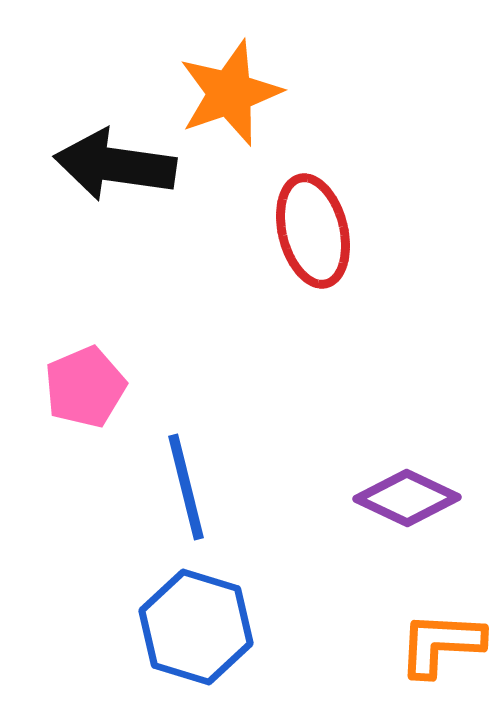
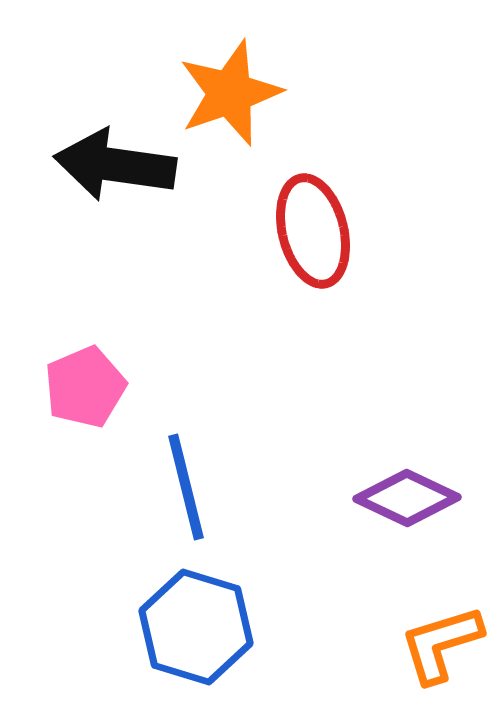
orange L-shape: rotated 20 degrees counterclockwise
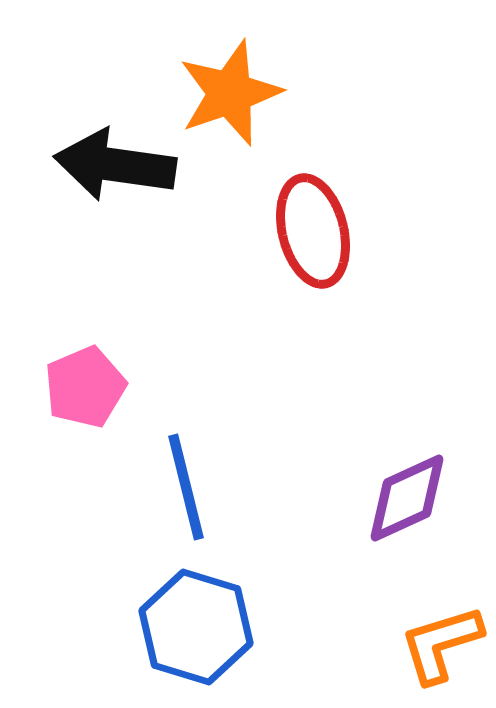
purple diamond: rotated 50 degrees counterclockwise
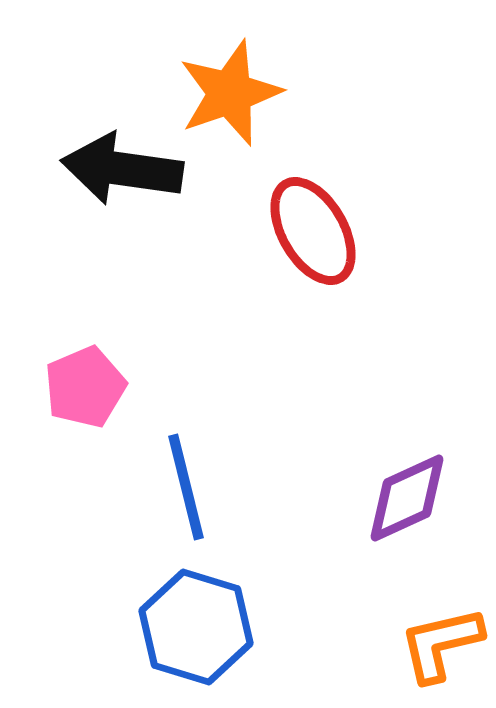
black arrow: moved 7 px right, 4 px down
red ellipse: rotated 16 degrees counterclockwise
orange L-shape: rotated 4 degrees clockwise
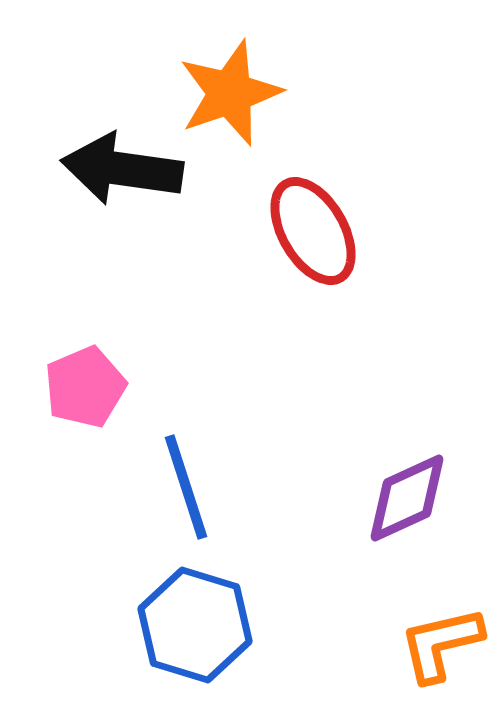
blue line: rotated 4 degrees counterclockwise
blue hexagon: moved 1 px left, 2 px up
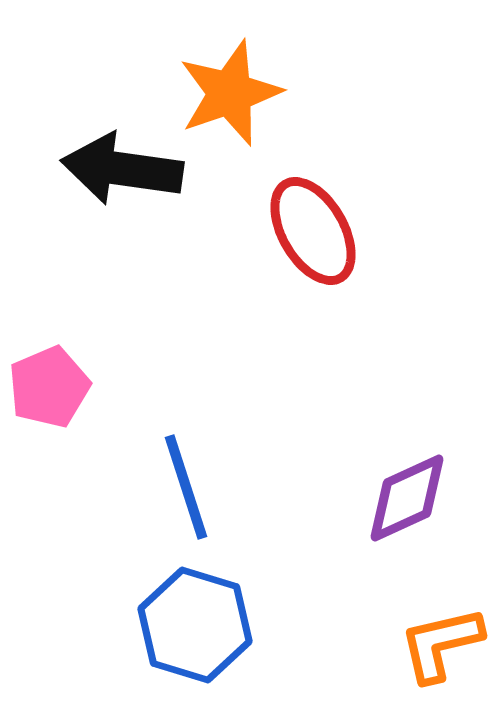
pink pentagon: moved 36 px left
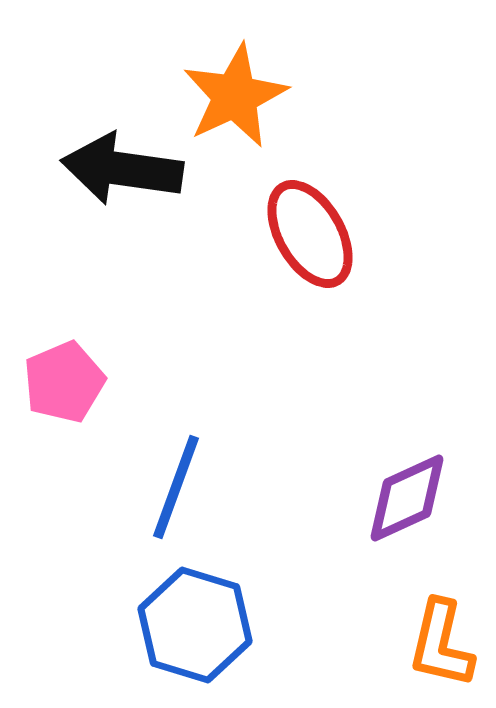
orange star: moved 5 px right, 3 px down; rotated 6 degrees counterclockwise
red ellipse: moved 3 px left, 3 px down
pink pentagon: moved 15 px right, 5 px up
blue line: moved 10 px left; rotated 38 degrees clockwise
orange L-shape: rotated 64 degrees counterclockwise
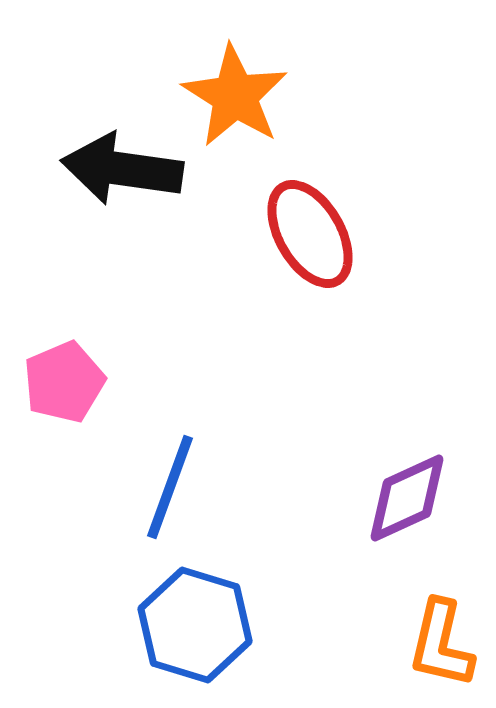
orange star: rotated 15 degrees counterclockwise
blue line: moved 6 px left
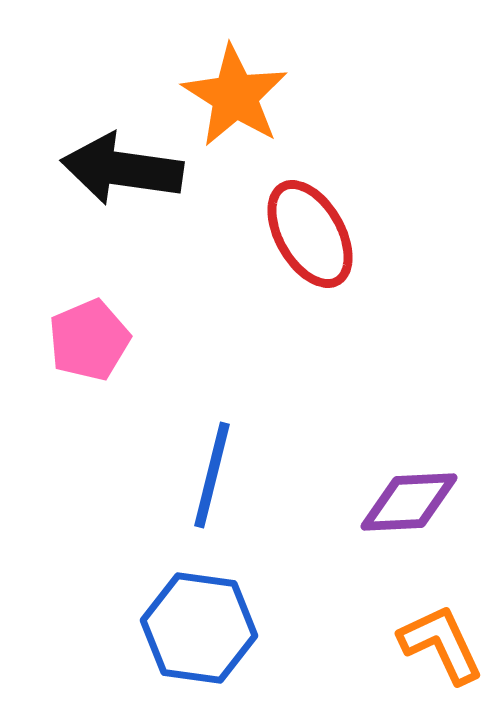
pink pentagon: moved 25 px right, 42 px up
blue line: moved 42 px right, 12 px up; rotated 6 degrees counterclockwise
purple diamond: moved 2 px right, 4 px down; rotated 22 degrees clockwise
blue hexagon: moved 4 px right, 3 px down; rotated 9 degrees counterclockwise
orange L-shape: rotated 142 degrees clockwise
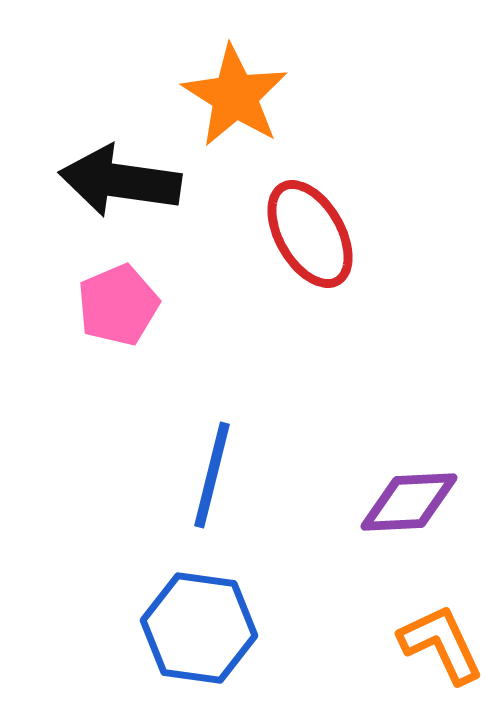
black arrow: moved 2 px left, 12 px down
pink pentagon: moved 29 px right, 35 px up
